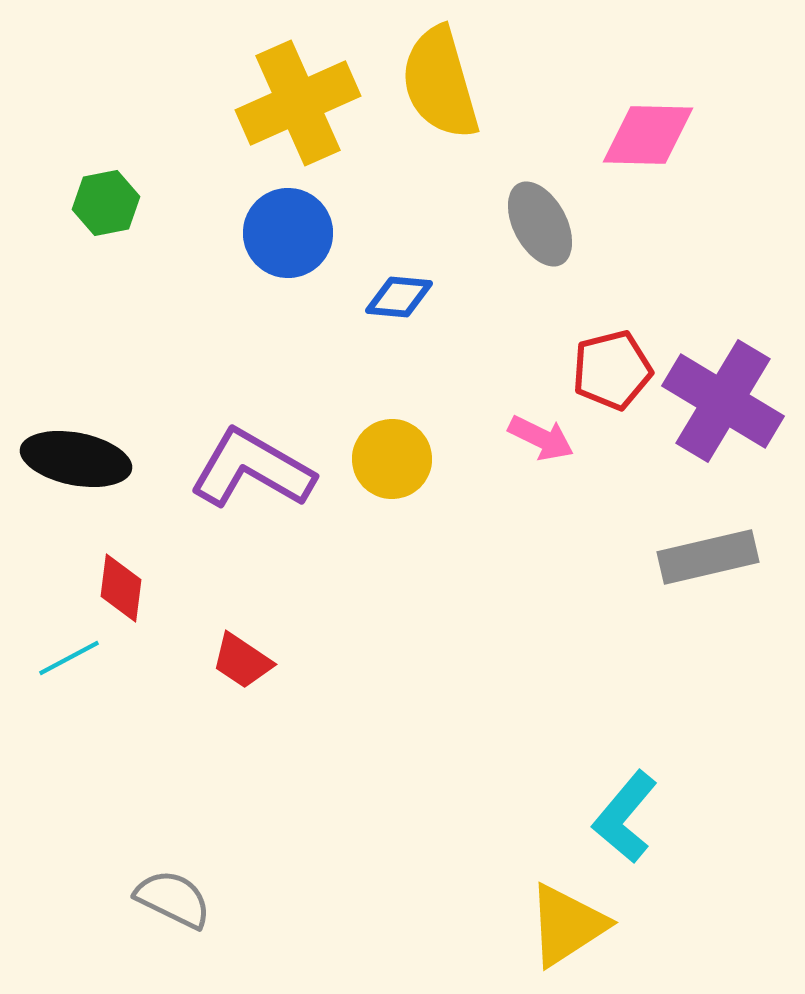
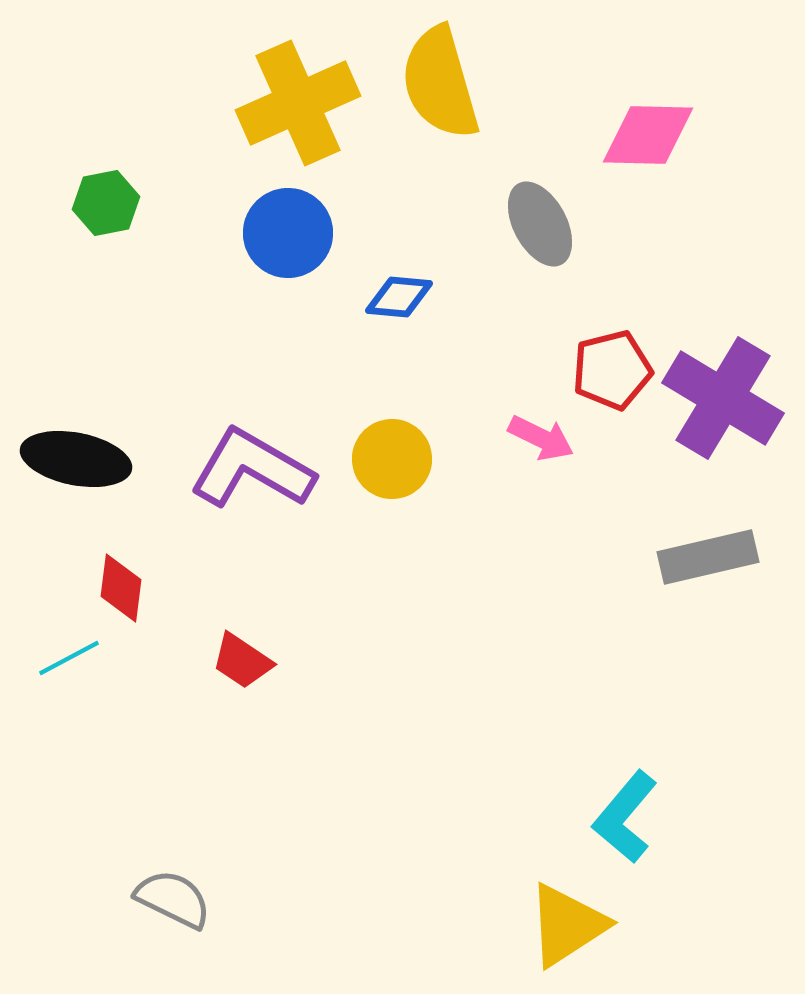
purple cross: moved 3 px up
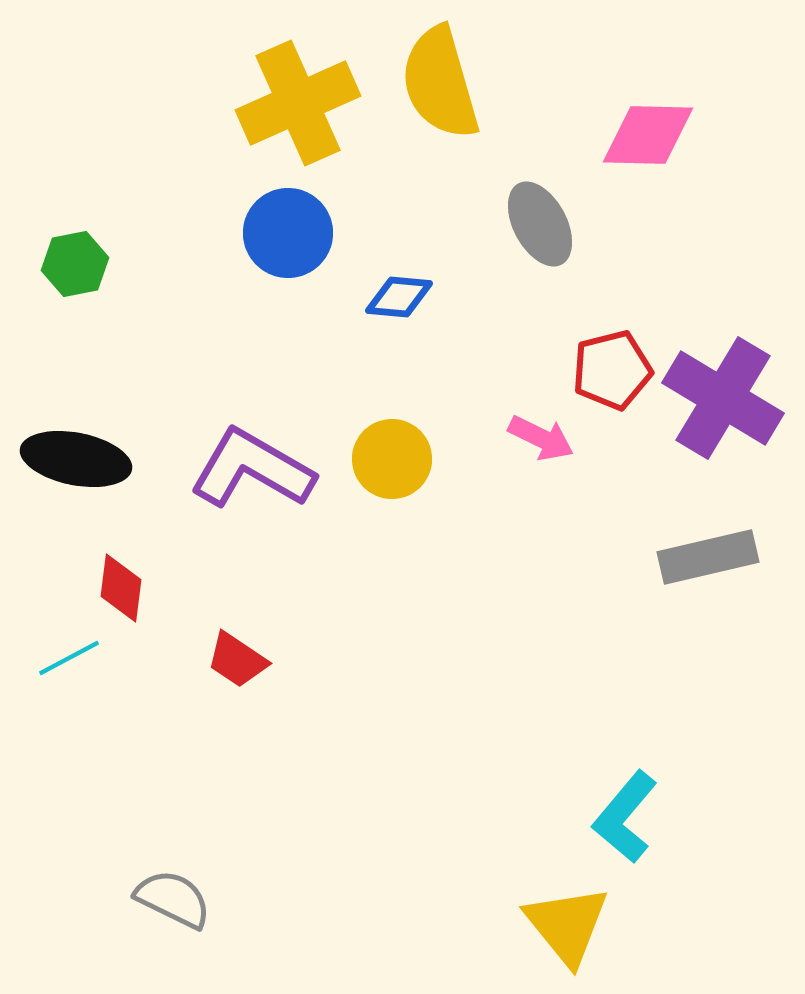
green hexagon: moved 31 px left, 61 px down
red trapezoid: moved 5 px left, 1 px up
yellow triangle: rotated 36 degrees counterclockwise
